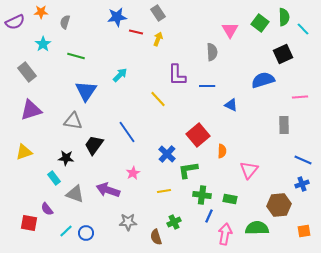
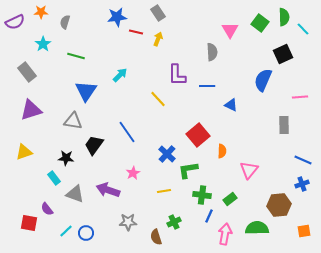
blue semicircle at (263, 80): rotated 50 degrees counterclockwise
green rectangle at (230, 199): rotated 48 degrees counterclockwise
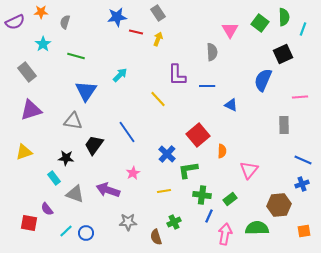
cyan line at (303, 29): rotated 64 degrees clockwise
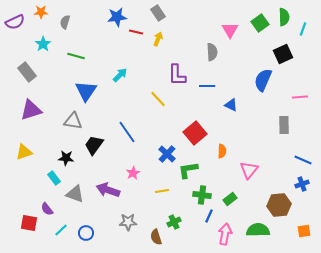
green square at (260, 23): rotated 18 degrees clockwise
red square at (198, 135): moved 3 px left, 2 px up
yellow line at (164, 191): moved 2 px left
green semicircle at (257, 228): moved 1 px right, 2 px down
cyan line at (66, 231): moved 5 px left, 1 px up
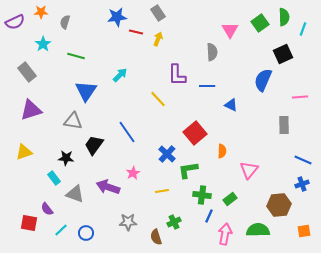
purple arrow at (108, 190): moved 3 px up
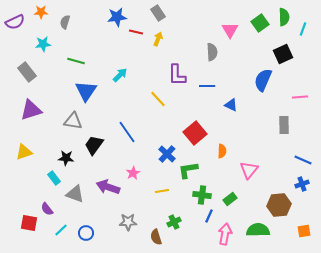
cyan star at (43, 44): rotated 28 degrees clockwise
green line at (76, 56): moved 5 px down
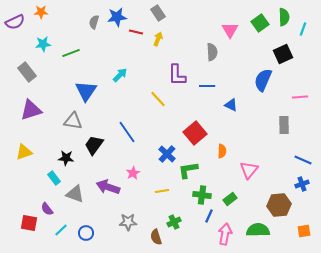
gray semicircle at (65, 22): moved 29 px right
green line at (76, 61): moved 5 px left, 8 px up; rotated 36 degrees counterclockwise
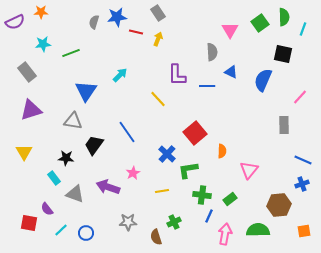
black square at (283, 54): rotated 36 degrees clockwise
pink line at (300, 97): rotated 42 degrees counterclockwise
blue triangle at (231, 105): moved 33 px up
yellow triangle at (24, 152): rotated 42 degrees counterclockwise
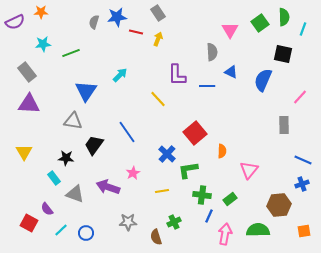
purple triangle at (31, 110): moved 2 px left, 6 px up; rotated 20 degrees clockwise
red square at (29, 223): rotated 18 degrees clockwise
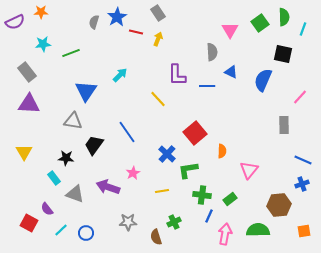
blue star at (117, 17): rotated 24 degrees counterclockwise
